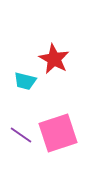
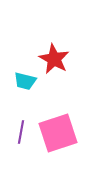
purple line: moved 3 px up; rotated 65 degrees clockwise
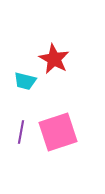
pink square: moved 1 px up
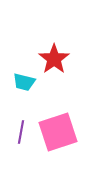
red star: rotated 8 degrees clockwise
cyan trapezoid: moved 1 px left, 1 px down
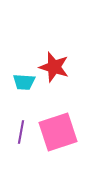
red star: moved 8 px down; rotated 20 degrees counterclockwise
cyan trapezoid: rotated 10 degrees counterclockwise
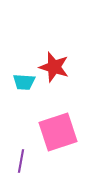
purple line: moved 29 px down
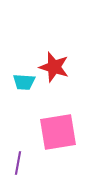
pink square: rotated 9 degrees clockwise
purple line: moved 3 px left, 2 px down
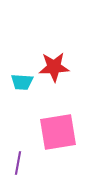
red star: rotated 20 degrees counterclockwise
cyan trapezoid: moved 2 px left
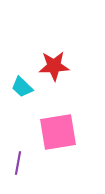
red star: moved 1 px up
cyan trapezoid: moved 5 px down; rotated 40 degrees clockwise
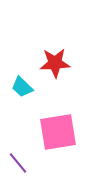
red star: moved 1 px right, 3 px up
purple line: rotated 50 degrees counterclockwise
